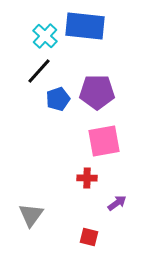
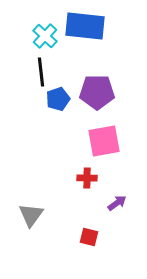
black line: moved 2 px right, 1 px down; rotated 48 degrees counterclockwise
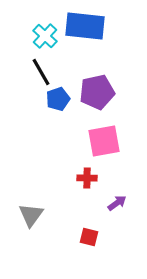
black line: rotated 24 degrees counterclockwise
purple pentagon: rotated 12 degrees counterclockwise
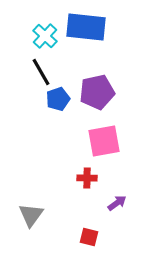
blue rectangle: moved 1 px right, 1 px down
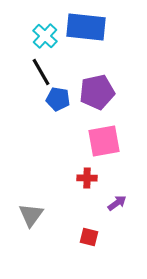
blue pentagon: rotated 30 degrees clockwise
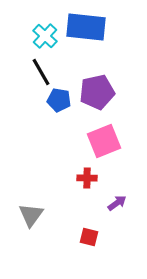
blue pentagon: moved 1 px right, 1 px down
pink square: rotated 12 degrees counterclockwise
